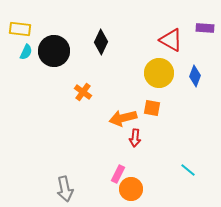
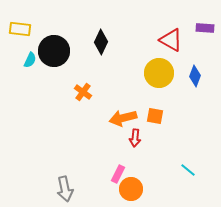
cyan semicircle: moved 4 px right, 8 px down
orange square: moved 3 px right, 8 px down
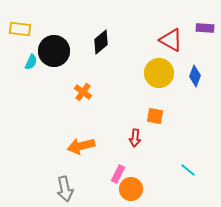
black diamond: rotated 25 degrees clockwise
cyan semicircle: moved 1 px right, 2 px down
orange arrow: moved 42 px left, 28 px down
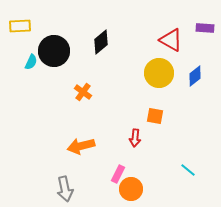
yellow rectangle: moved 3 px up; rotated 10 degrees counterclockwise
blue diamond: rotated 30 degrees clockwise
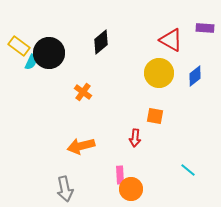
yellow rectangle: moved 1 px left, 20 px down; rotated 40 degrees clockwise
black circle: moved 5 px left, 2 px down
pink rectangle: moved 2 px right, 1 px down; rotated 30 degrees counterclockwise
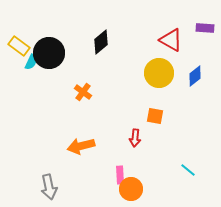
gray arrow: moved 16 px left, 2 px up
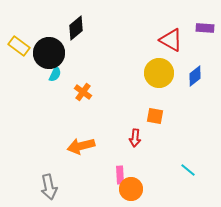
black diamond: moved 25 px left, 14 px up
cyan semicircle: moved 24 px right, 12 px down
